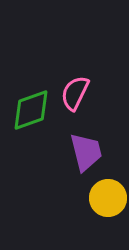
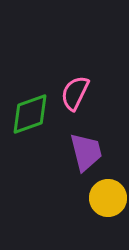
green diamond: moved 1 px left, 4 px down
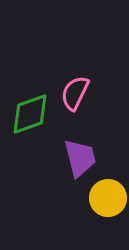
purple trapezoid: moved 6 px left, 6 px down
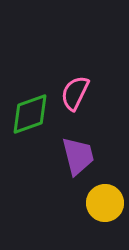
purple trapezoid: moved 2 px left, 2 px up
yellow circle: moved 3 px left, 5 px down
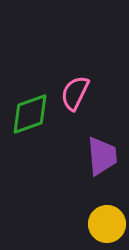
purple trapezoid: moved 24 px right; rotated 9 degrees clockwise
yellow circle: moved 2 px right, 21 px down
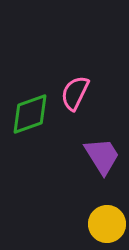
purple trapezoid: rotated 27 degrees counterclockwise
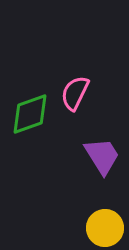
yellow circle: moved 2 px left, 4 px down
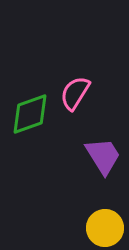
pink semicircle: rotated 6 degrees clockwise
purple trapezoid: moved 1 px right
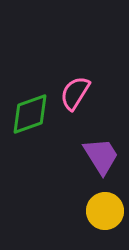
purple trapezoid: moved 2 px left
yellow circle: moved 17 px up
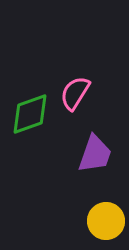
purple trapezoid: moved 6 px left, 2 px up; rotated 51 degrees clockwise
yellow circle: moved 1 px right, 10 px down
